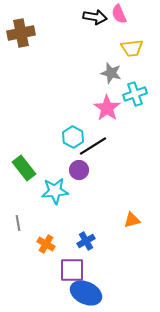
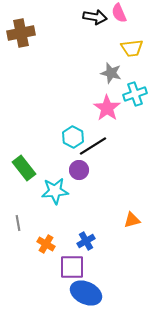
pink semicircle: moved 1 px up
purple square: moved 3 px up
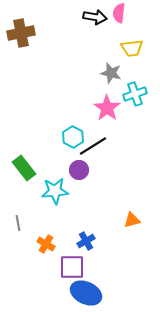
pink semicircle: rotated 30 degrees clockwise
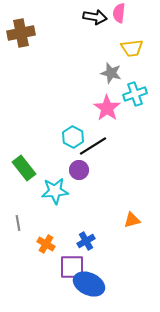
blue ellipse: moved 3 px right, 9 px up
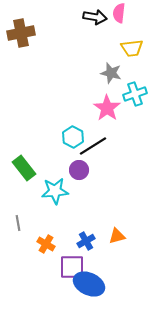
orange triangle: moved 15 px left, 16 px down
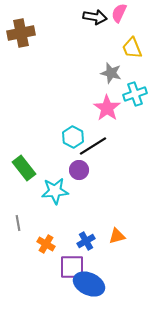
pink semicircle: rotated 18 degrees clockwise
yellow trapezoid: rotated 75 degrees clockwise
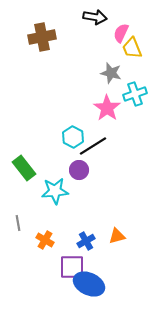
pink semicircle: moved 2 px right, 20 px down
brown cross: moved 21 px right, 4 px down
orange cross: moved 1 px left, 4 px up
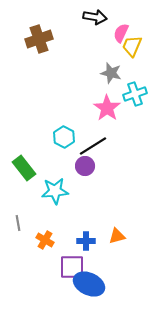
brown cross: moved 3 px left, 2 px down; rotated 8 degrees counterclockwise
yellow trapezoid: moved 2 px up; rotated 45 degrees clockwise
cyan hexagon: moved 9 px left
purple circle: moved 6 px right, 4 px up
blue cross: rotated 30 degrees clockwise
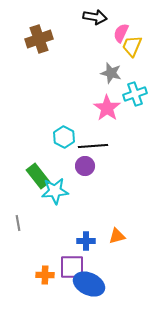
black line: rotated 28 degrees clockwise
green rectangle: moved 14 px right, 8 px down
orange cross: moved 35 px down; rotated 30 degrees counterclockwise
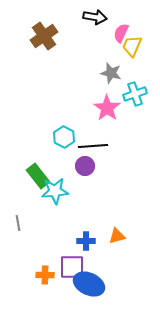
brown cross: moved 5 px right, 3 px up; rotated 16 degrees counterclockwise
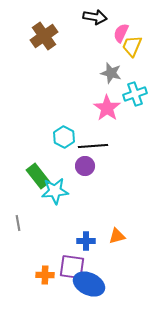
purple square: rotated 8 degrees clockwise
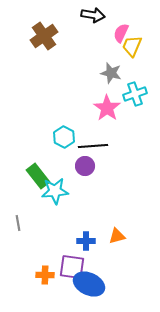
black arrow: moved 2 px left, 2 px up
